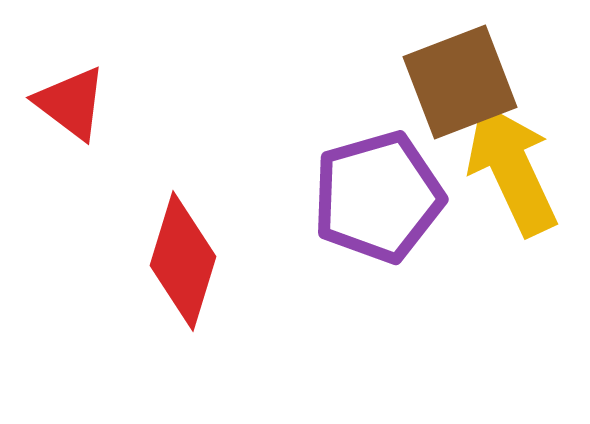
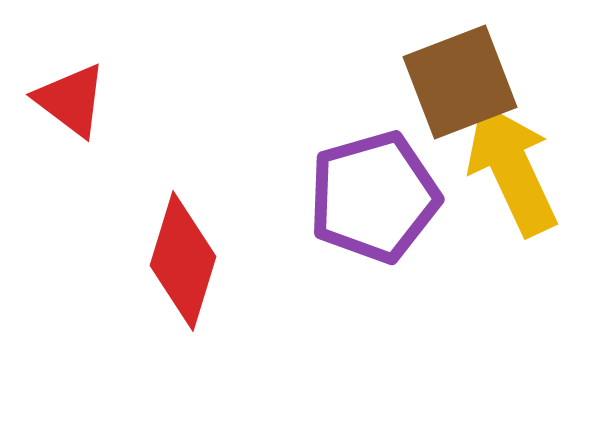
red triangle: moved 3 px up
purple pentagon: moved 4 px left
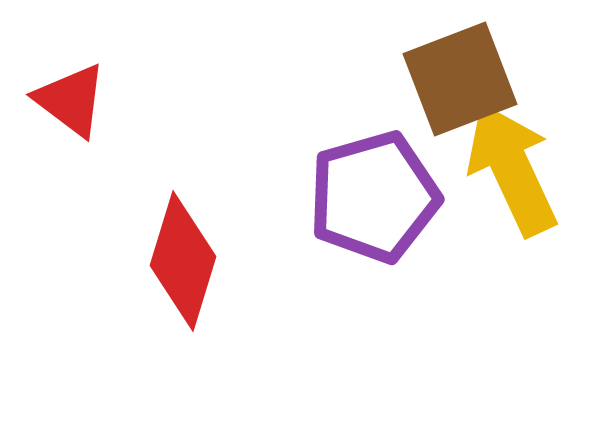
brown square: moved 3 px up
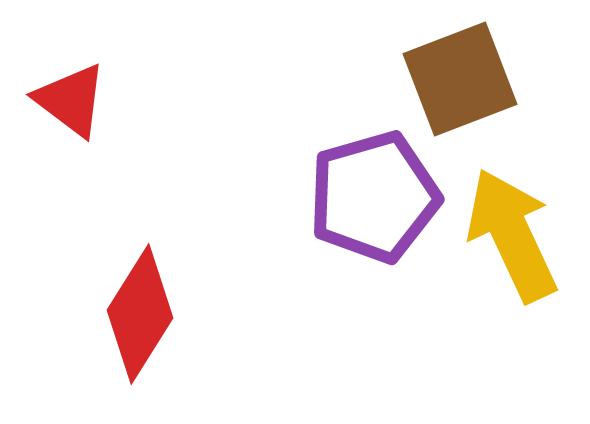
yellow arrow: moved 66 px down
red diamond: moved 43 px left, 53 px down; rotated 15 degrees clockwise
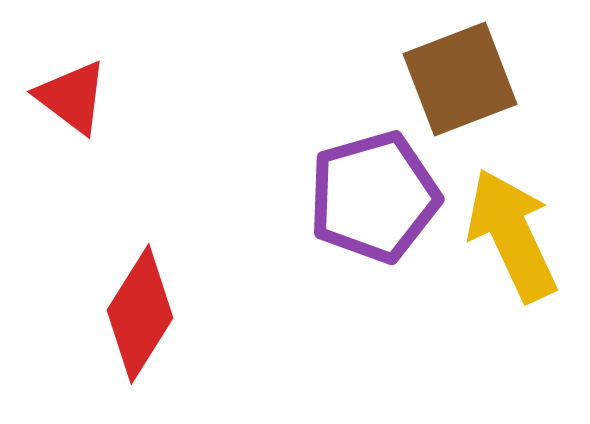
red triangle: moved 1 px right, 3 px up
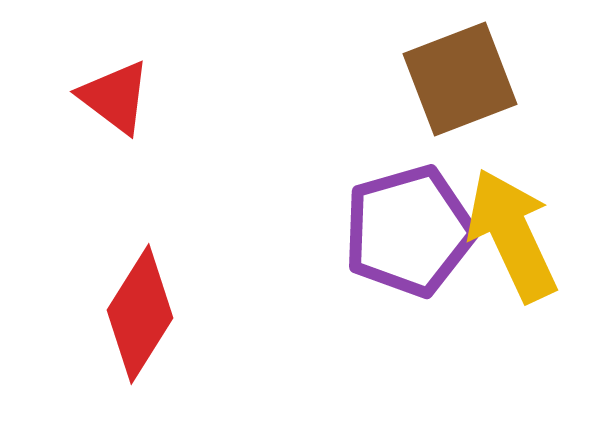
red triangle: moved 43 px right
purple pentagon: moved 35 px right, 34 px down
